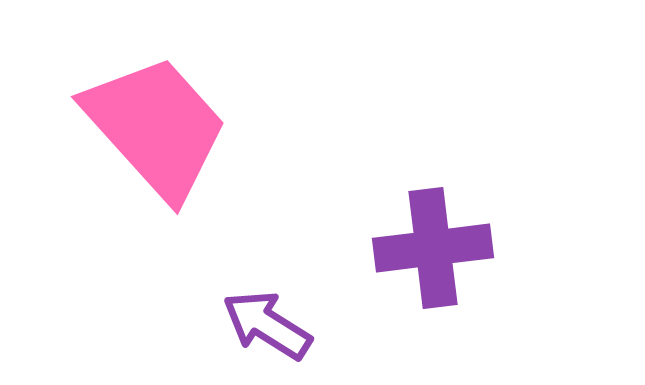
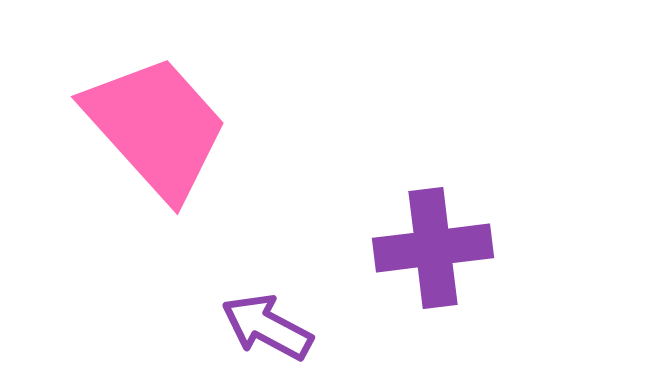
purple arrow: moved 2 px down; rotated 4 degrees counterclockwise
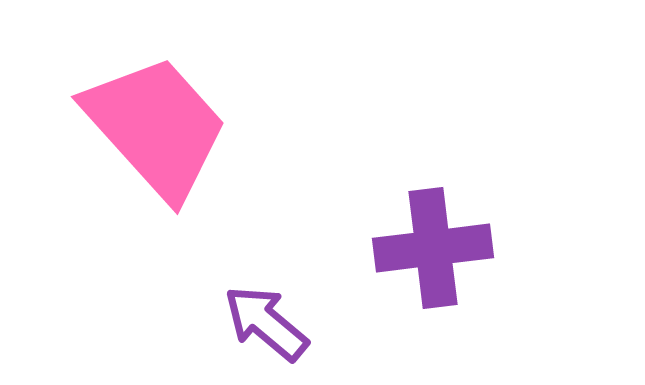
purple arrow: moved 1 px left, 4 px up; rotated 12 degrees clockwise
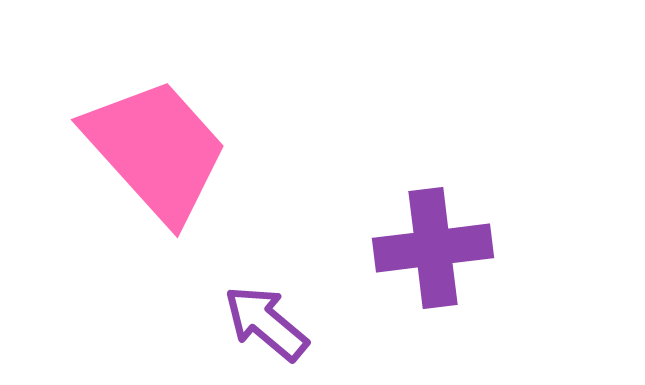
pink trapezoid: moved 23 px down
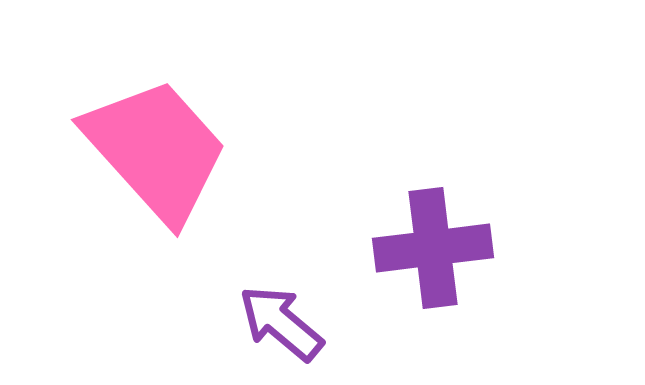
purple arrow: moved 15 px right
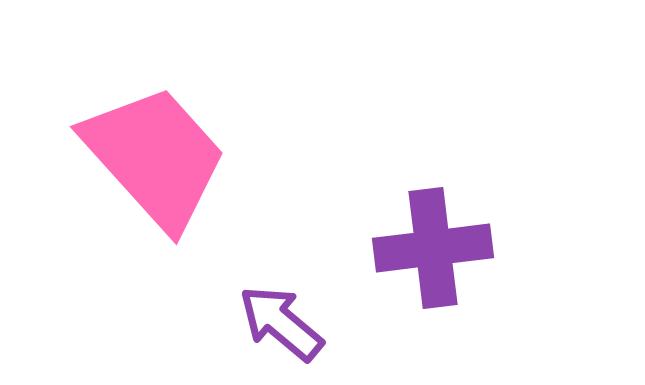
pink trapezoid: moved 1 px left, 7 px down
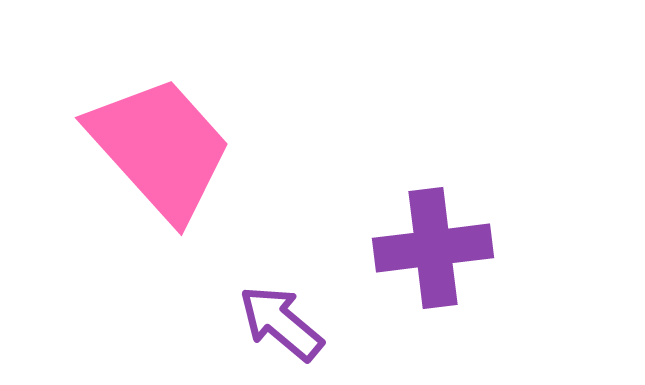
pink trapezoid: moved 5 px right, 9 px up
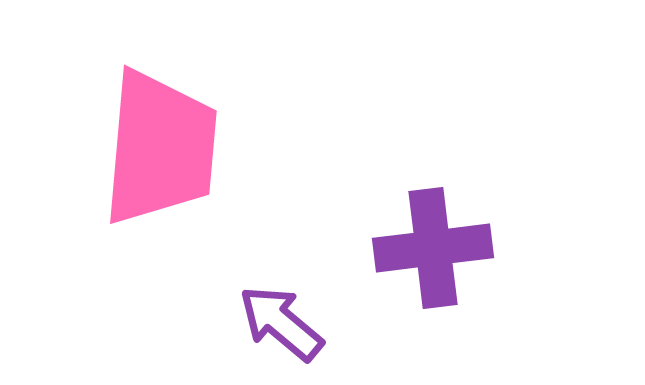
pink trapezoid: rotated 47 degrees clockwise
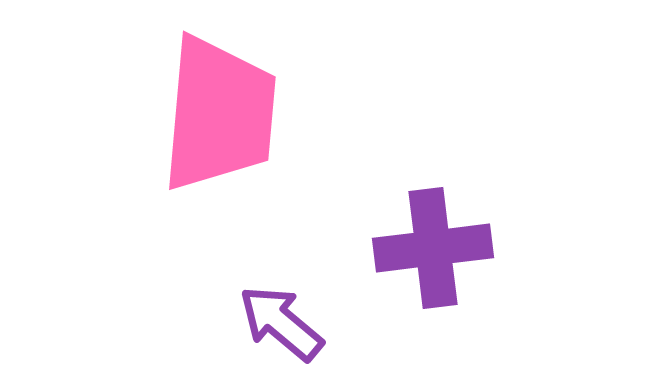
pink trapezoid: moved 59 px right, 34 px up
